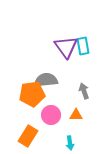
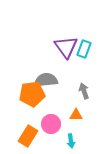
cyan rectangle: moved 1 px right, 3 px down; rotated 30 degrees clockwise
pink circle: moved 9 px down
cyan arrow: moved 1 px right, 2 px up
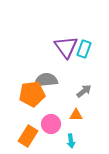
gray arrow: rotated 70 degrees clockwise
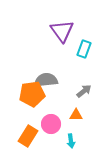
purple triangle: moved 4 px left, 16 px up
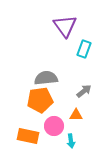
purple triangle: moved 3 px right, 5 px up
gray semicircle: moved 2 px up
orange pentagon: moved 8 px right, 6 px down
pink circle: moved 3 px right, 2 px down
orange rectangle: rotated 70 degrees clockwise
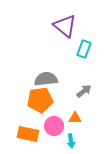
purple triangle: rotated 15 degrees counterclockwise
gray semicircle: moved 1 px down
orange triangle: moved 1 px left, 3 px down
orange rectangle: moved 2 px up
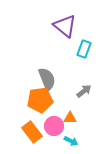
gray semicircle: moved 1 px right; rotated 75 degrees clockwise
orange triangle: moved 5 px left
orange rectangle: moved 4 px right, 2 px up; rotated 40 degrees clockwise
cyan arrow: rotated 56 degrees counterclockwise
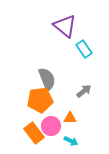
cyan rectangle: rotated 54 degrees counterclockwise
pink circle: moved 3 px left
orange rectangle: moved 2 px right, 1 px down
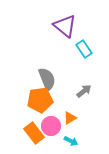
orange triangle: rotated 32 degrees counterclockwise
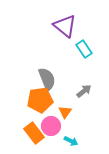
orange triangle: moved 5 px left, 6 px up; rotated 24 degrees counterclockwise
